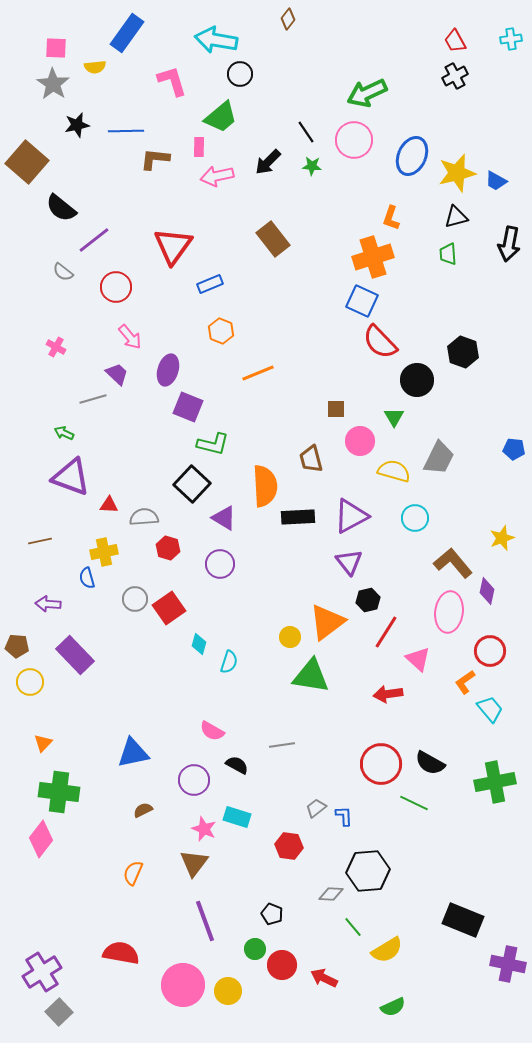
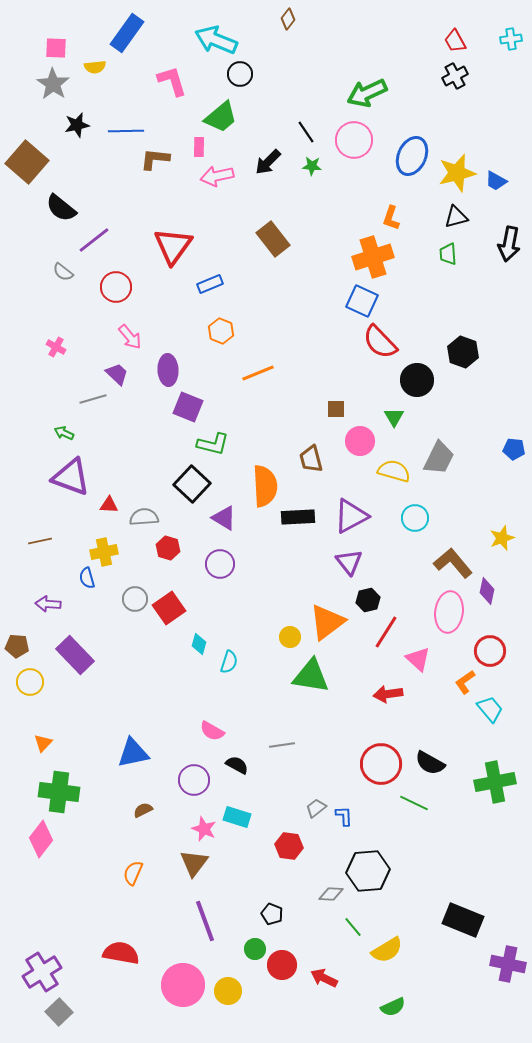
cyan arrow at (216, 40): rotated 12 degrees clockwise
purple ellipse at (168, 370): rotated 20 degrees counterclockwise
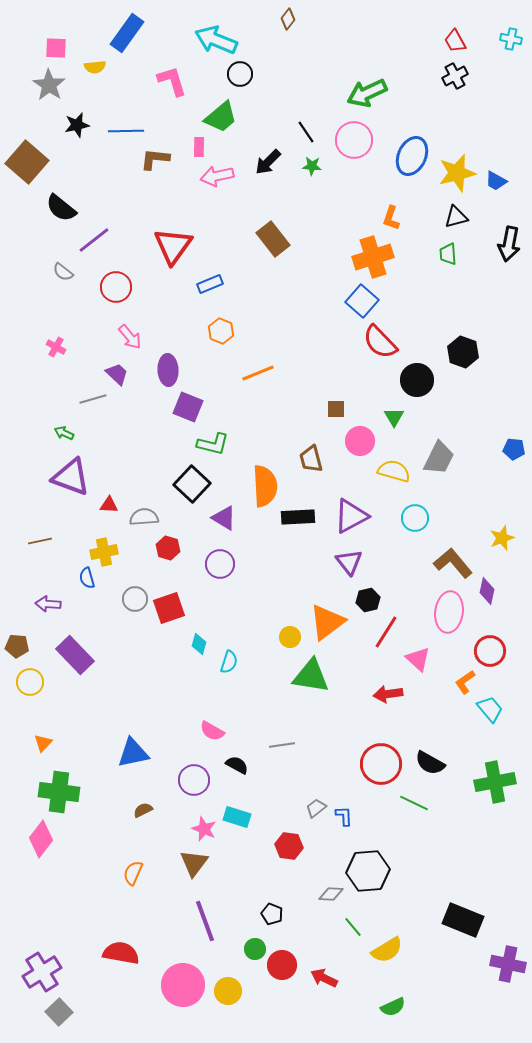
cyan cross at (511, 39): rotated 20 degrees clockwise
gray star at (53, 84): moved 4 px left, 1 px down
blue square at (362, 301): rotated 16 degrees clockwise
red square at (169, 608): rotated 16 degrees clockwise
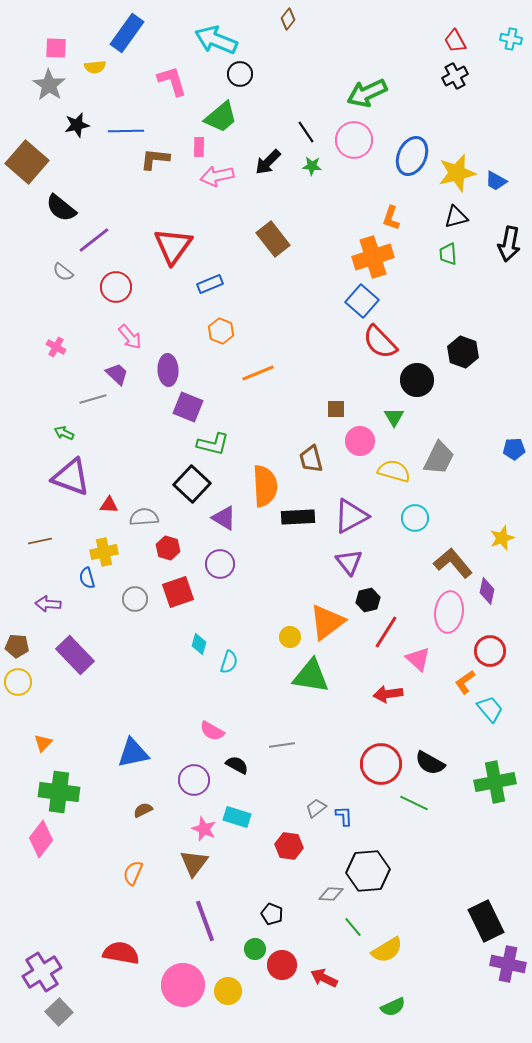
blue pentagon at (514, 449): rotated 10 degrees counterclockwise
red square at (169, 608): moved 9 px right, 16 px up
yellow circle at (30, 682): moved 12 px left
black rectangle at (463, 920): moved 23 px right, 1 px down; rotated 42 degrees clockwise
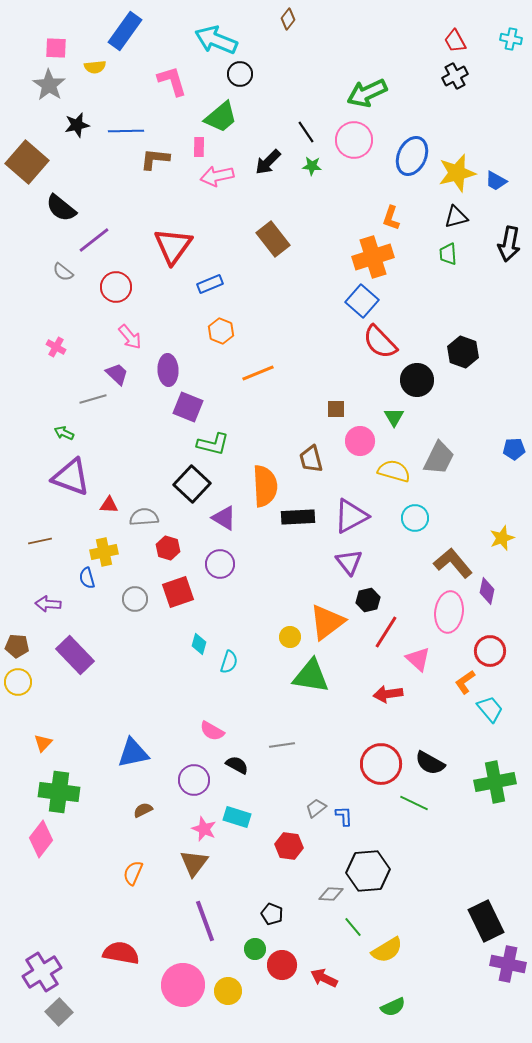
blue rectangle at (127, 33): moved 2 px left, 2 px up
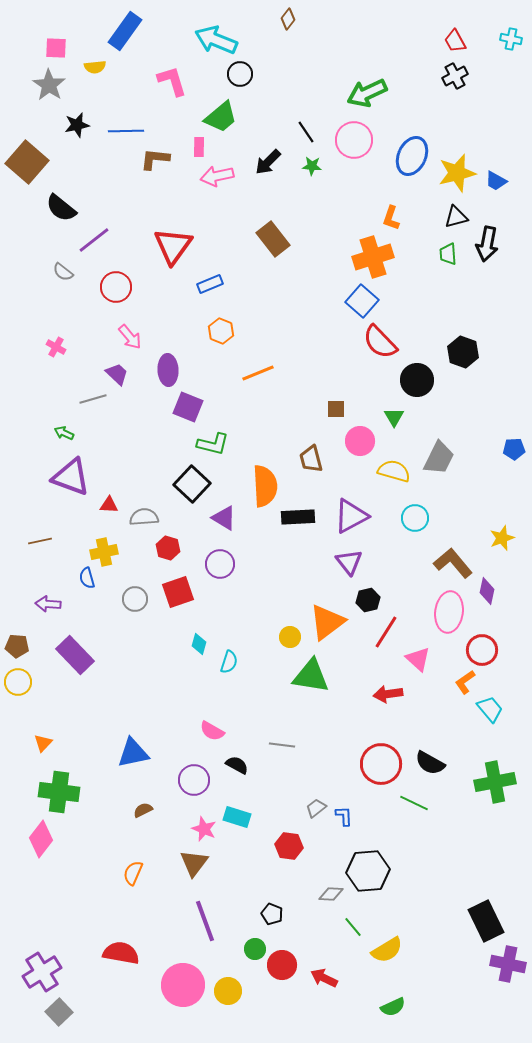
black arrow at (509, 244): moved 22 px left
red circle at (490, 651): moved 8 px left, 1 px up
gray line at (282, 745): rotated 15 degrees clockwise
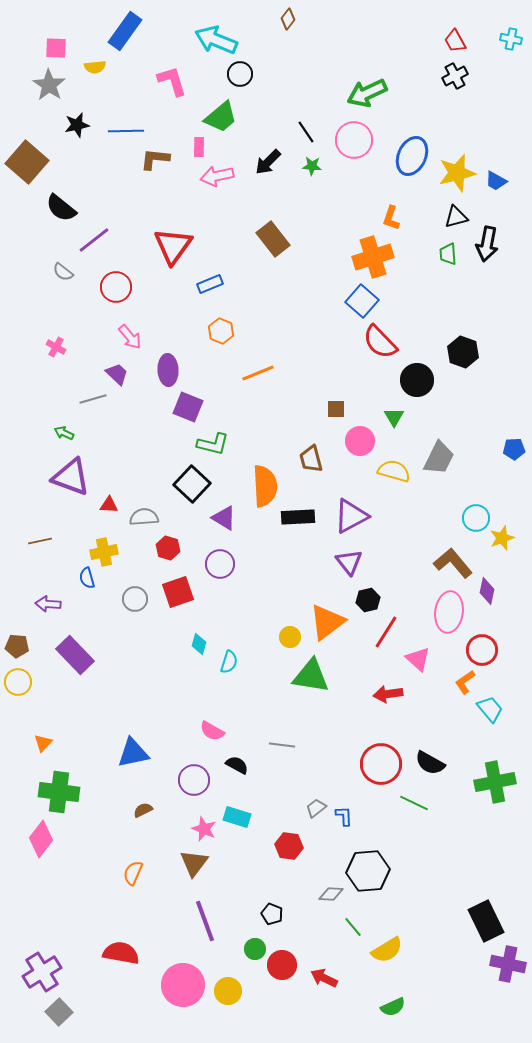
cyan circle at (415, 518): moved 61 px right
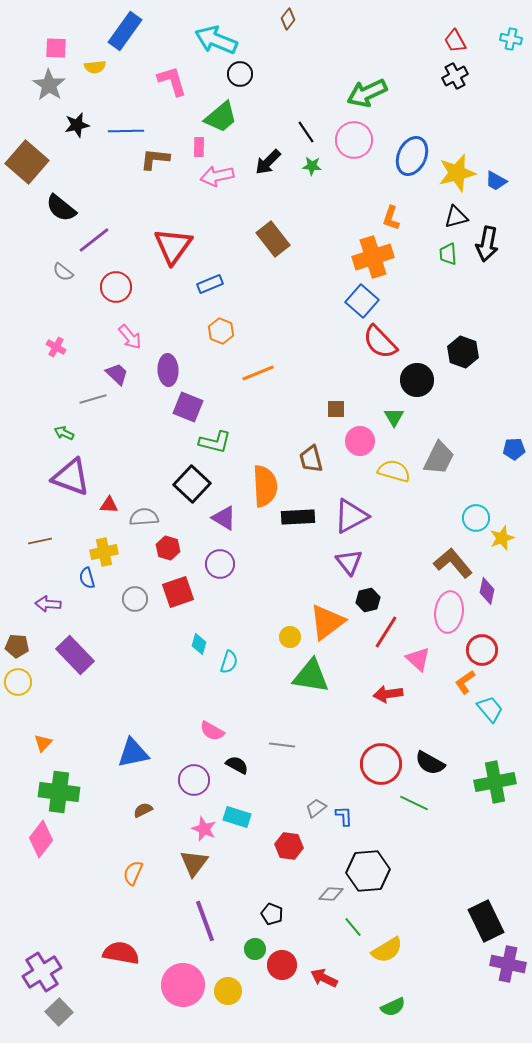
green L-shape at (213, 444): moved 2 px right, 2 px up
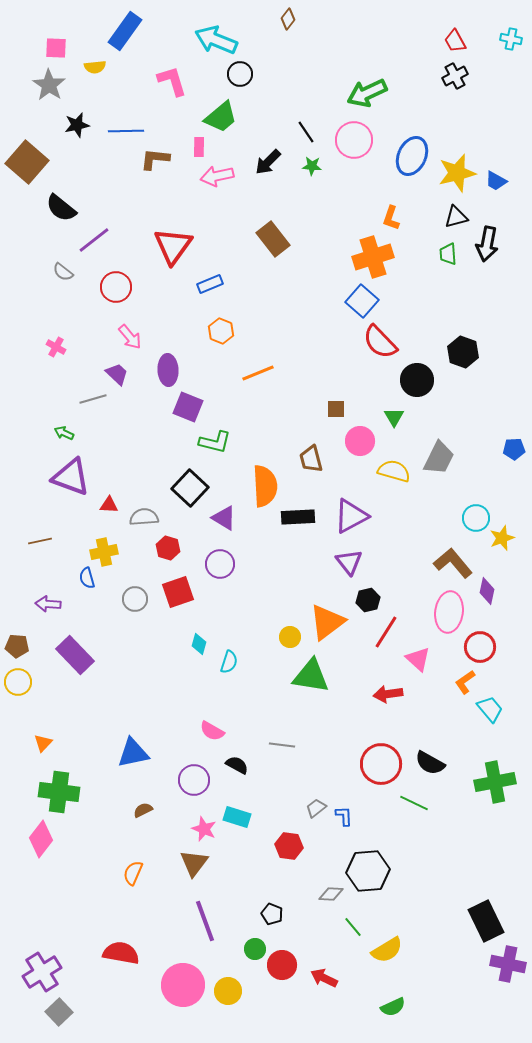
black square at (192, 484): moved 2 px left, 4 px down
red circle at (482, 650): moved 2 px left, 3 px up
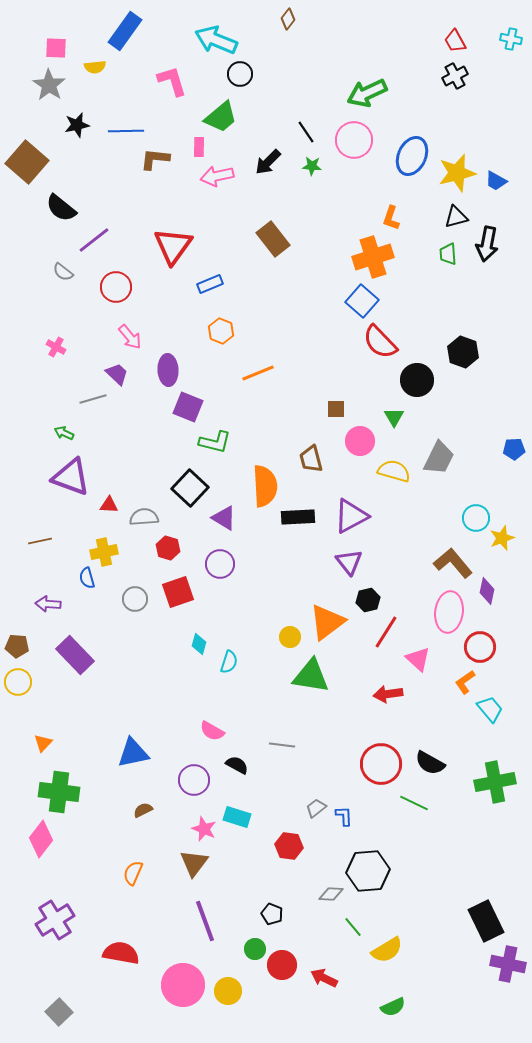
purple cross at (42, 972): moved 13 px right, 52 px up
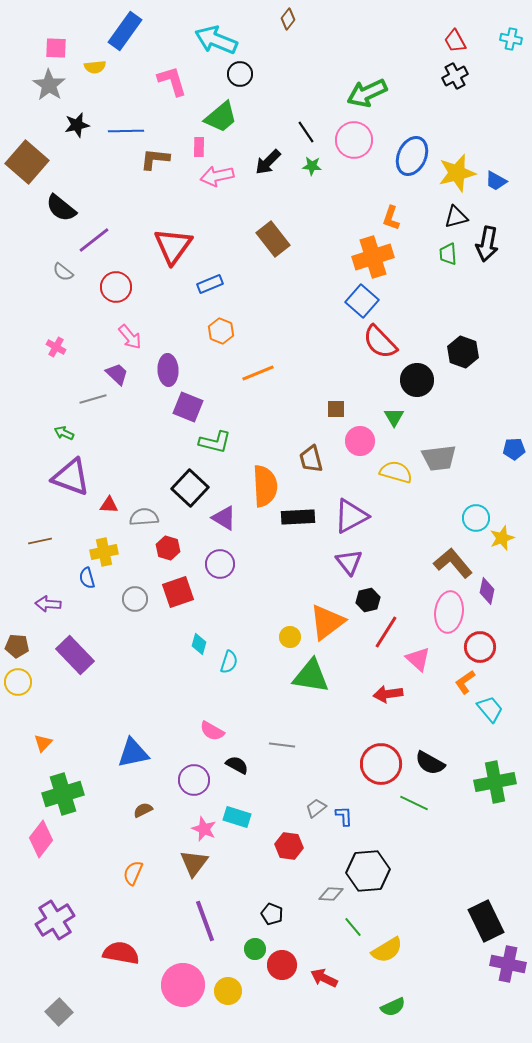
gray trapezoid at (439, 458): rotated 57 degrees clockwise
yellow semicircle at (394, 471): moved 2 px right, 1 px down
green cross at (59, 792): moved 4 px right, 2 px down; rotated 24 degrees counterclockwise
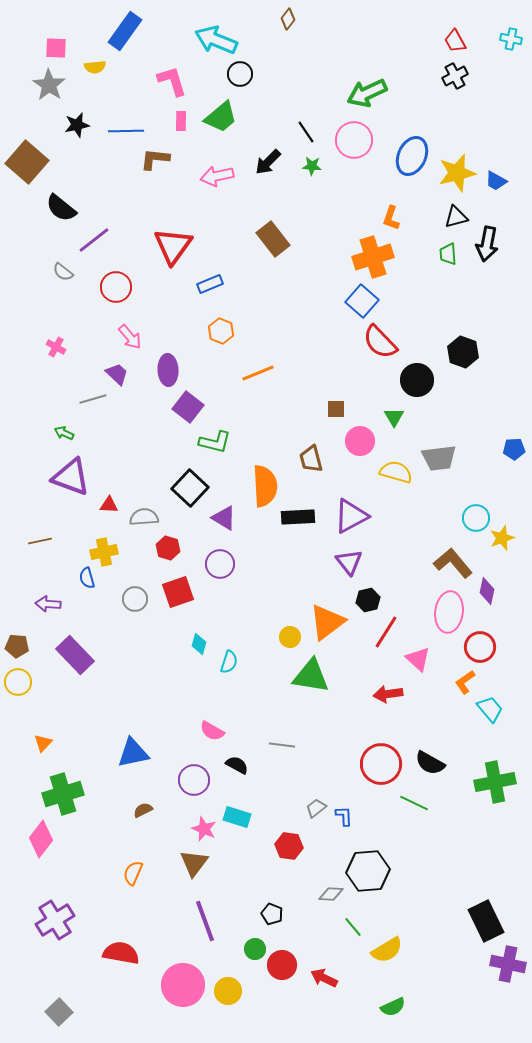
pink rectangle at (199, 147): moved 18 px left, 26 px up
purple square at (188, 407): rotated 16 degrees clockwise
